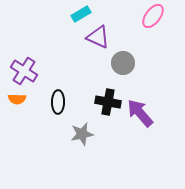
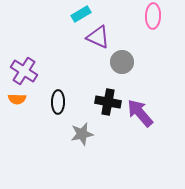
pink ellipse: rotated 35 degrees counterclockwise
gray circle: moved 1 px left, 1 px up
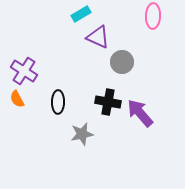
orange semicircle: rotated 60 degrees clockwise
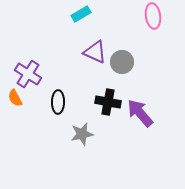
pink ellipse: rotated 10 degrees counterclockwise
purple triangle: moved 3 px left, 15 px down
purple cross: moved 4 px right, 3 px down
orange semicircle: moved 2 px left, 1 px up
